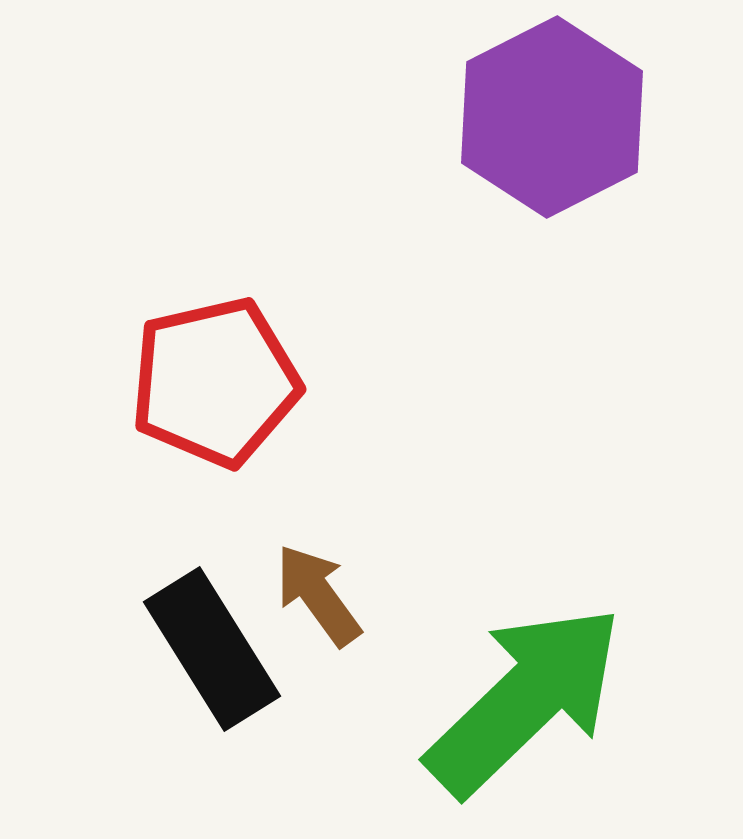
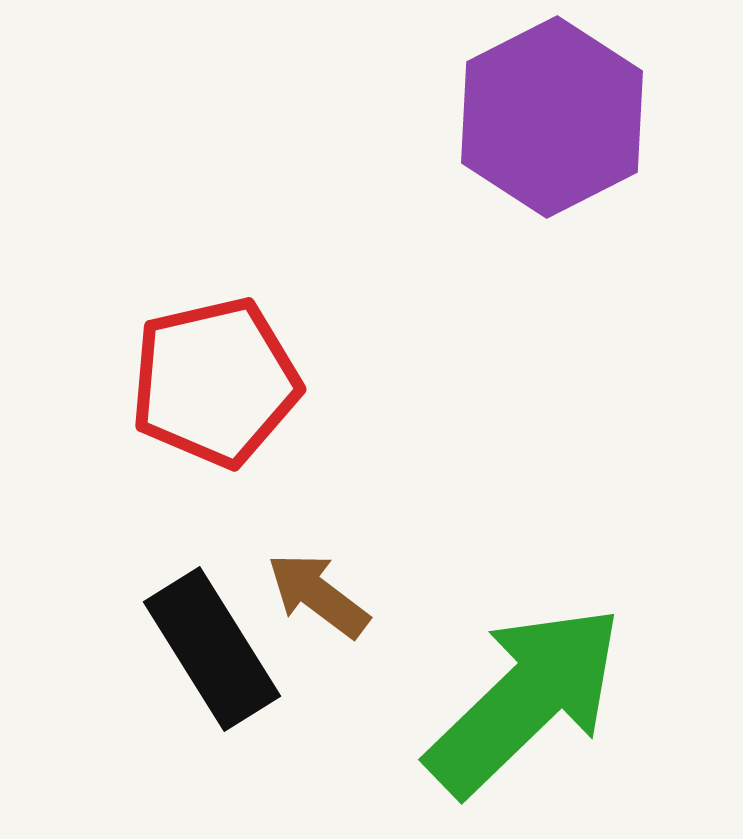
brown arrow: rotated 17 degrees counterclockwise
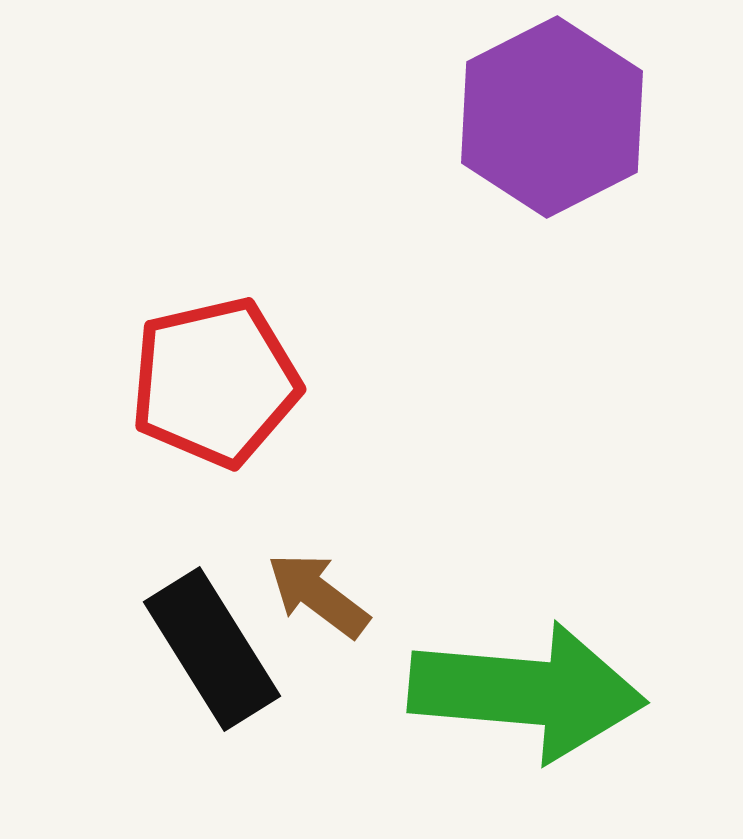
green arrow: moved 2 px right, 8 px up; rotated 49 degrees clockwise
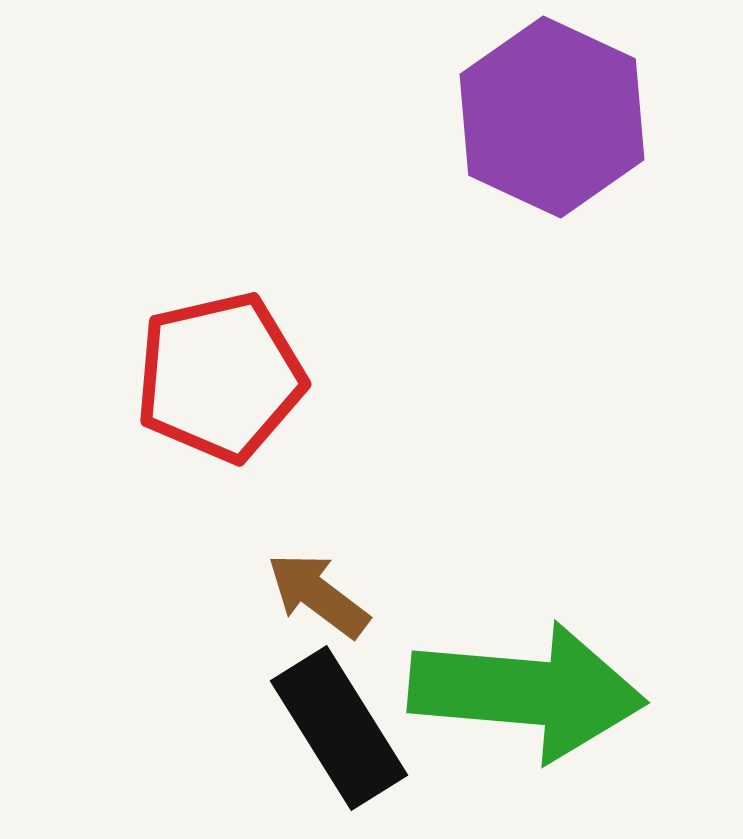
purple hexagon: rotated 8 degrees counterclockwise
red pentagon: moved 5 px right, 5 px up
black rectangle: moved 127 px right, 79 px down
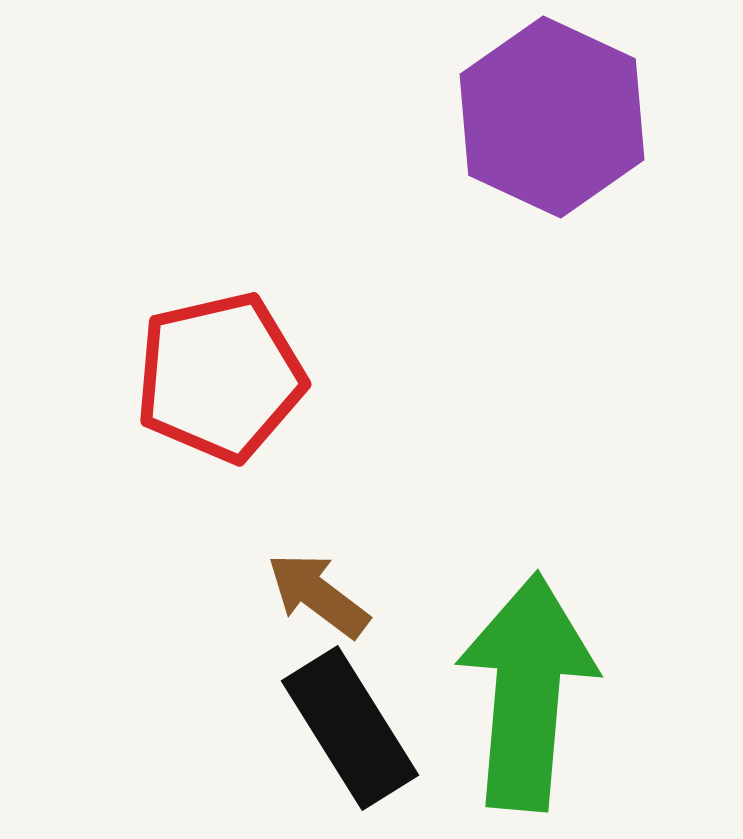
green arrow: rotated 90 degrees counterclockwise
black rectangle: moved 11 px right
